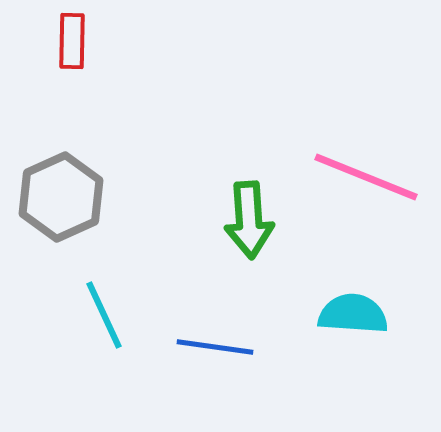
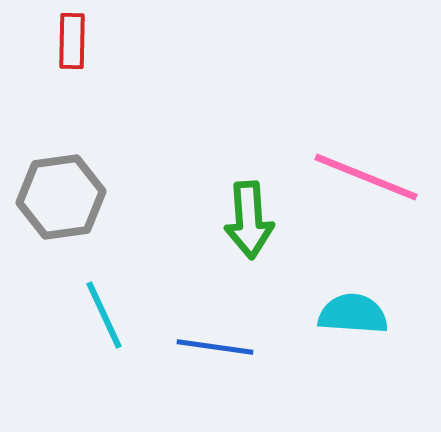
gray hexagon: rotated 16 degrees clockwise
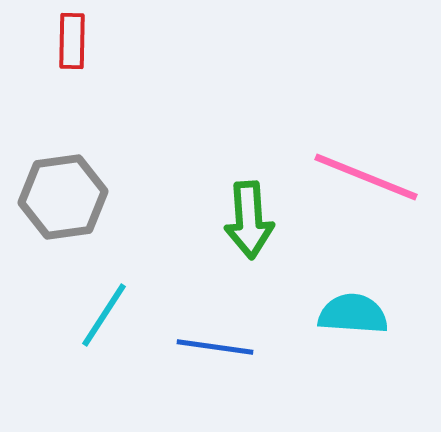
gray hexagon: moved 2 px right
cyan line: rotated 58 degrees clockwise
